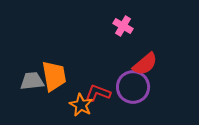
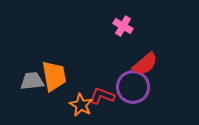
red L-shape: moved 4 px right, 3 px down
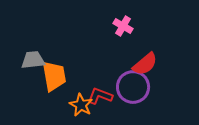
gray trapezoid: moved 1 px right, 21 px up
red L-shape: moved 2 px left
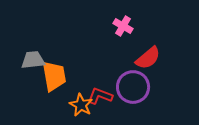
red semicircle: moved 3 px right, 6 px up
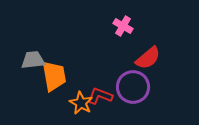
orange star: moved 2 px up
